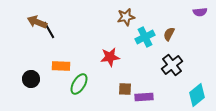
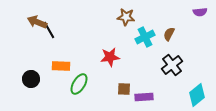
brown star: rotated 18 degrees clockwise
brown square: moved 1 px left
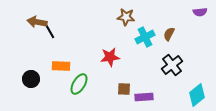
brown arrow: rotated 12 degrees counterclockwise
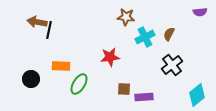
black line: rotated 42 degrees clockwise
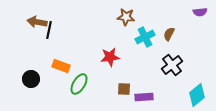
orange rectangle: rotated 18 degrees clockwise
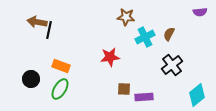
green ellipse: moved 19 px left, 5 px down
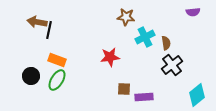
purple semicircle: moved 7 px left
brown semicircle: moved 3 px left, 9 px down; rotated 144 degrees clockwise
orange rectangle: moved 4 px left, 6 px up
black circle: moved 3 px up
green ellipse: moved 3 px left, 9 px up
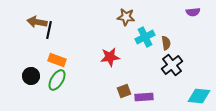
brown square: moved 2 px down; rotated 24 degrees counterclockwise
cyan diamond: moved 2 px right, 1 px down; rotated 45 degrees clockwise
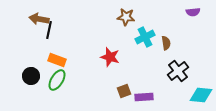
brown arrow: moved 2 px right, 3 px up
red star: rotated 24 degrees clockwise
black cross: moved 6 px right, 6 px down
cyan diamond: moved 2 px right, 1 px up
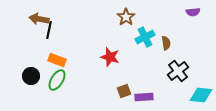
brown star: rotated 30 degrees clockwise
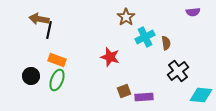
green ellipse: rotated 10 degrees counterclockwise
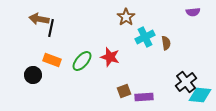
black line: moved 2 px right, 2 px up
orange rectangle: moved 5 px left
black cross: moved 8 px right, 11 px down
black circle: moved 2 px right, 1 px up
green ellipse: moved 25 px right, 19 px up; rotated 20 degrees clockwise
cyan diamond: moved 1 px left
